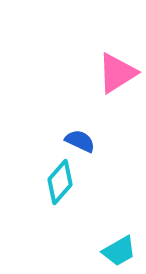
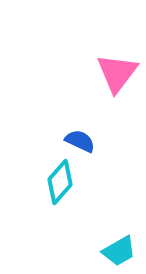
pink triangle: rotated 21 degrees counterclockwise
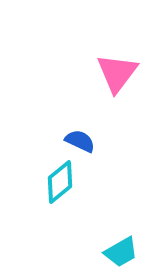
cyan diamond: rotated 9 degrees clockwise
cyan trapezoid: moved 2 px right, 1 px down
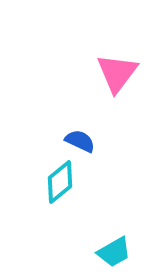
cyan trapezoid: moved 7 px left
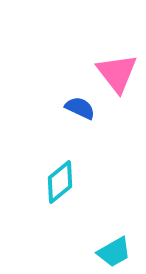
pink triangle: rotated 15 degrees counterclockwise
blue semicircle: moved 33 px up
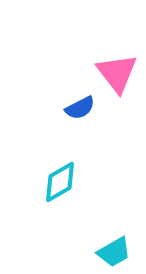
blue semicircle: rotated 128 degrees clockwise
cyan diamond: rotated 9 degrees clockwise
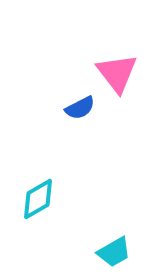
cyan diamond: moved 22 px left, 17 px down
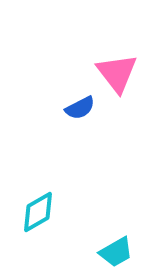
cyan diamond: moved 13 px down
cyan trapezoid: moved 2 px right
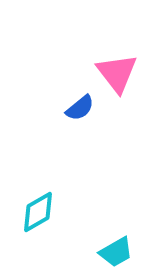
blue semicircle: rotated 12 degrees counterclockwise
